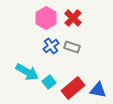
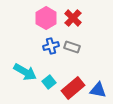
blue cross: rotated 21 degrees clockwise
cyan arrow: moved 2 px left
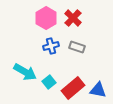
gray rectangle: moved 5 px right
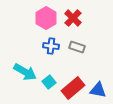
blue cross: rotated 21 degrees clockwise
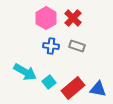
gray rectangle: moved 1 px up
blue triangle: moved 1 px up
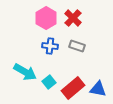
blue cross: moved 1 px left
